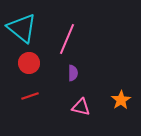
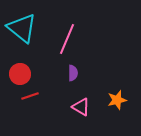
red circle: moved 9 px left, 11 px down
orange star: moved 4 px left; rotated 18 degrees clockwise
pink triangle: rotated 18 degrees clockwise
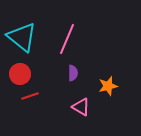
cyan triangle: moved 9 px down
orange star: moved 9 px left, 14 px up
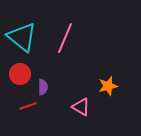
pink line: moved 2 px left, 1 px up
purple semicircle: moved 30 px left, 14 px down
red line: moved 2 px left, 10 px down
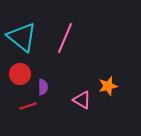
pink triangle: moved 1 px right, 7 px up
